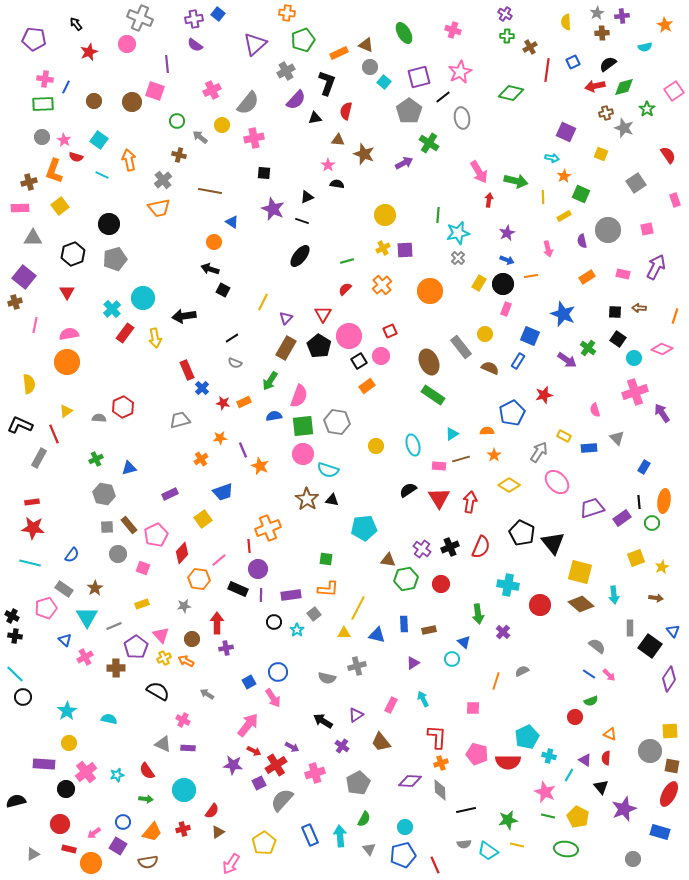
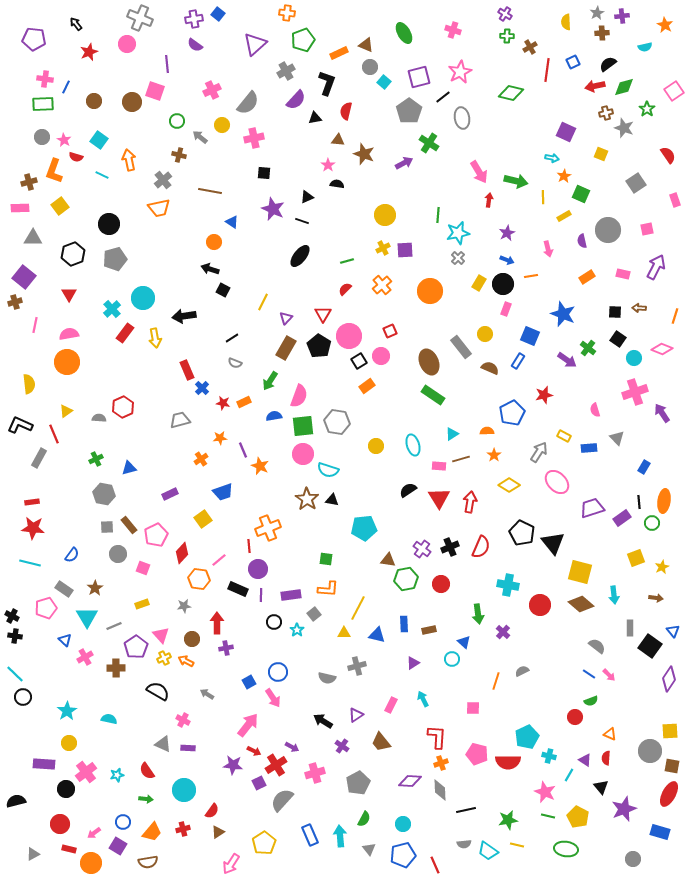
red triangle at (67, 292): moved 2 px right, 2 px down
cyan circle at (405, 827): moved 2 px left, 3 px up
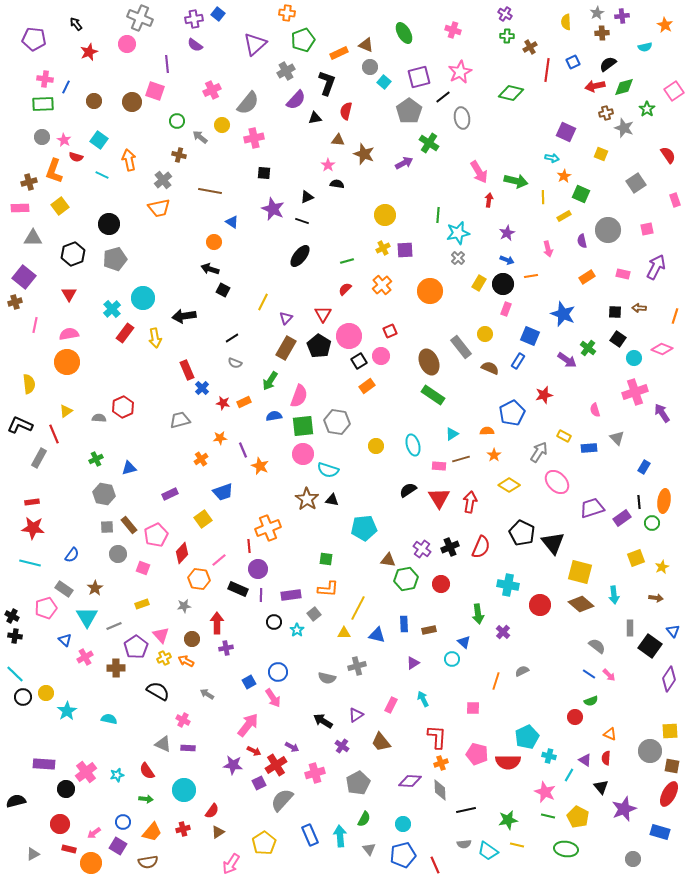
yellow circle at (69, 743): moved 23 px left, 50 px up
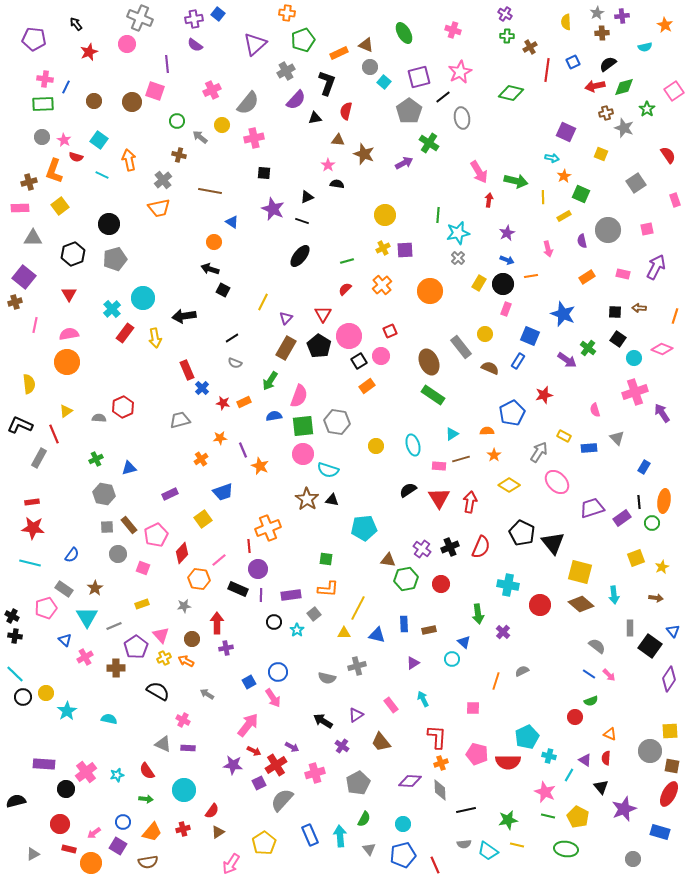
pink rectangle at (391, 705): rotated 63 degrees counterclockwise
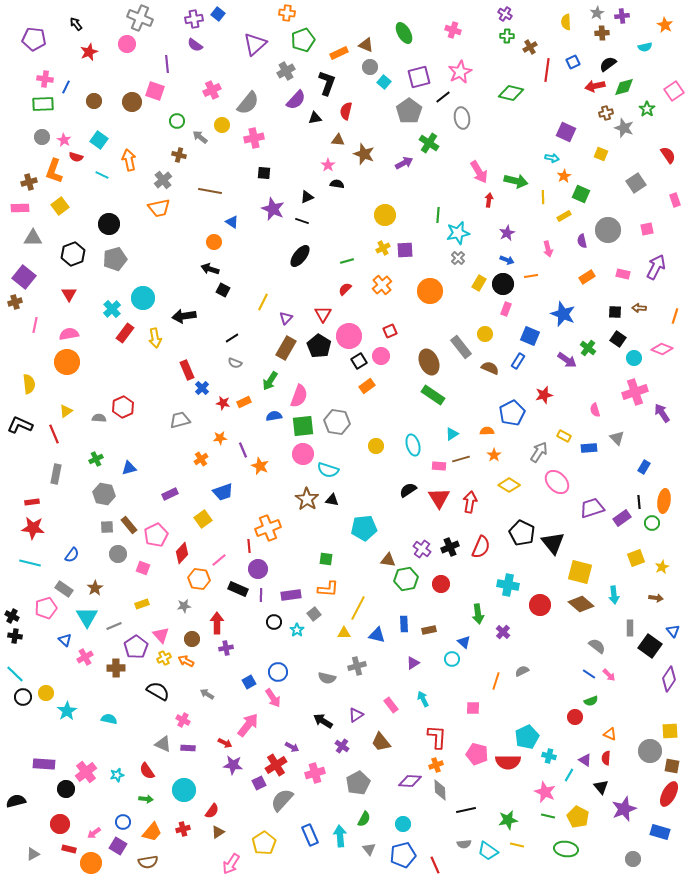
gray rectangle at (39, 458): moved 17 px right, 16 px down; rotated 18 degrees counterclockwise
red arrow at (254, 751): moved 29 px left, 8 px up
orange cross at (441, 763): moved 5 px left, 2 px down
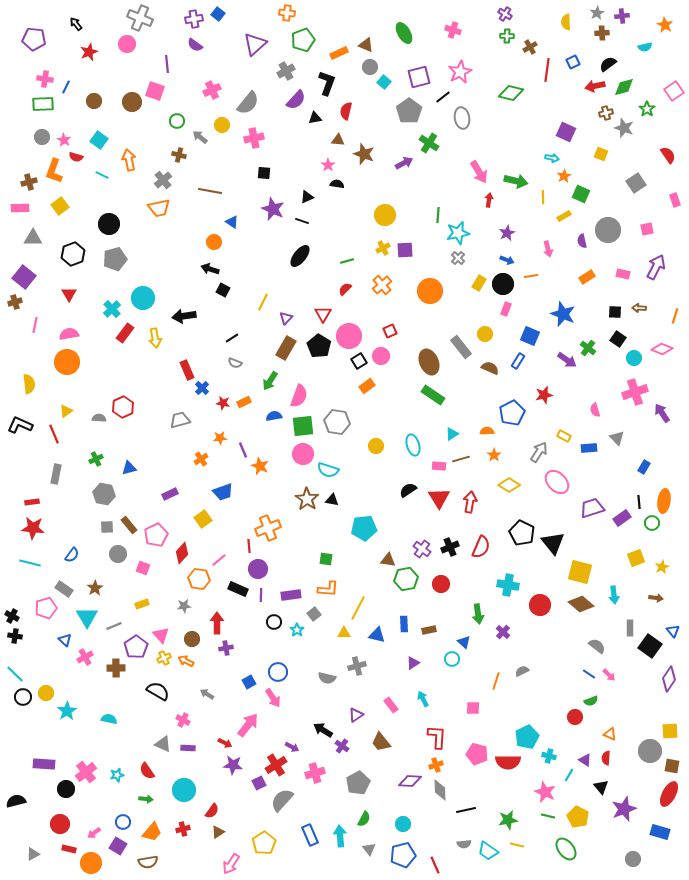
black arrow at (323, 721): moved 9 px down
green ellipse at (566, 849): rotated 45 degrees clockwise
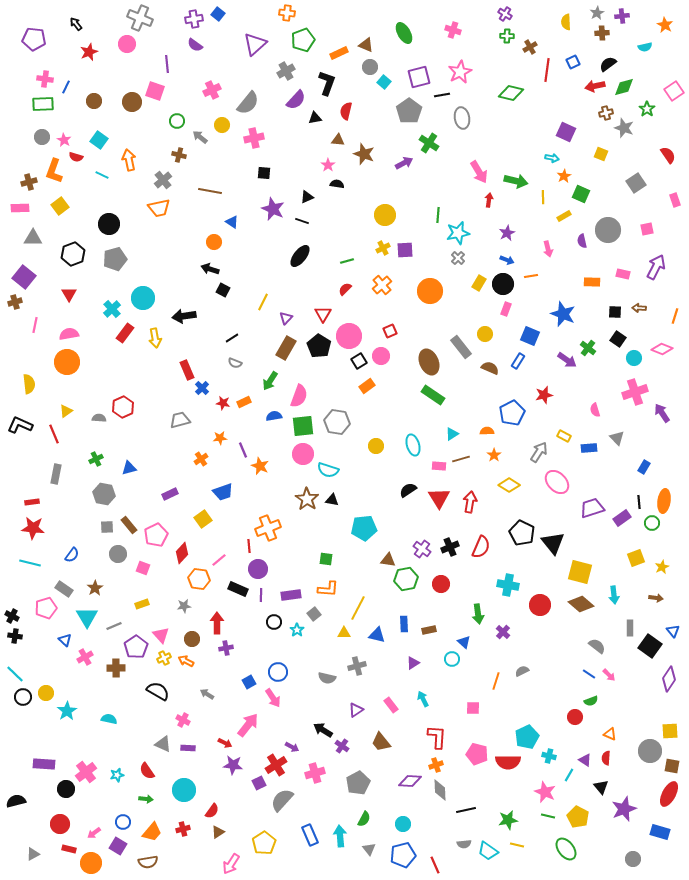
black line at (443, 97): moved 1 px left, 2 px up; rotated 28 degrees clockwise
orange rectangle at (587, 277): moved 5 px right, 5 px down; rotated 35 degrees clockwise
purple triangle at (356, 715): moved 5 px up
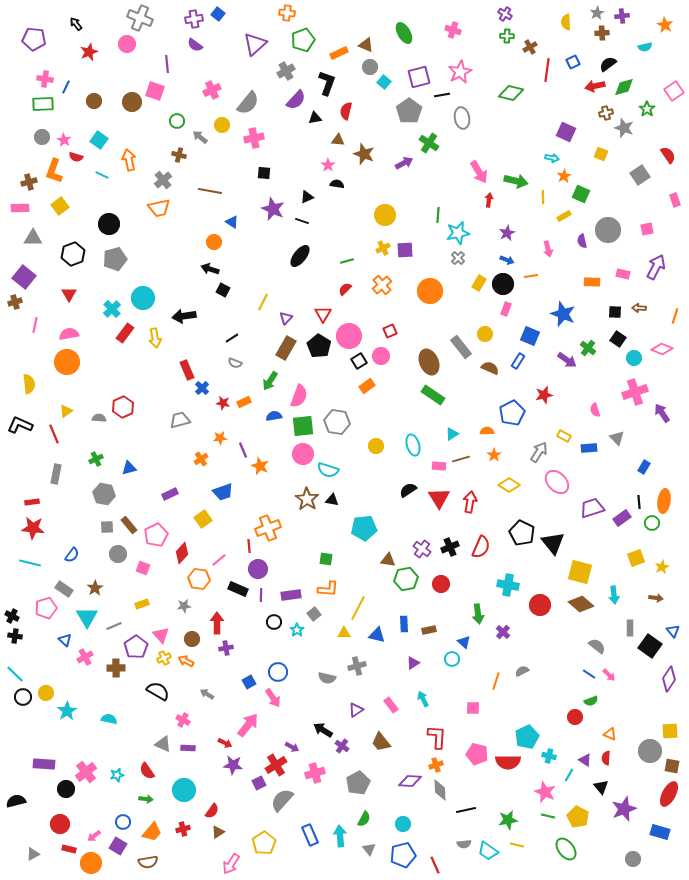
gray square at (636, 183): moved 4 px right, 8 px up
pink arrow at (94, 833): moved 3 px down
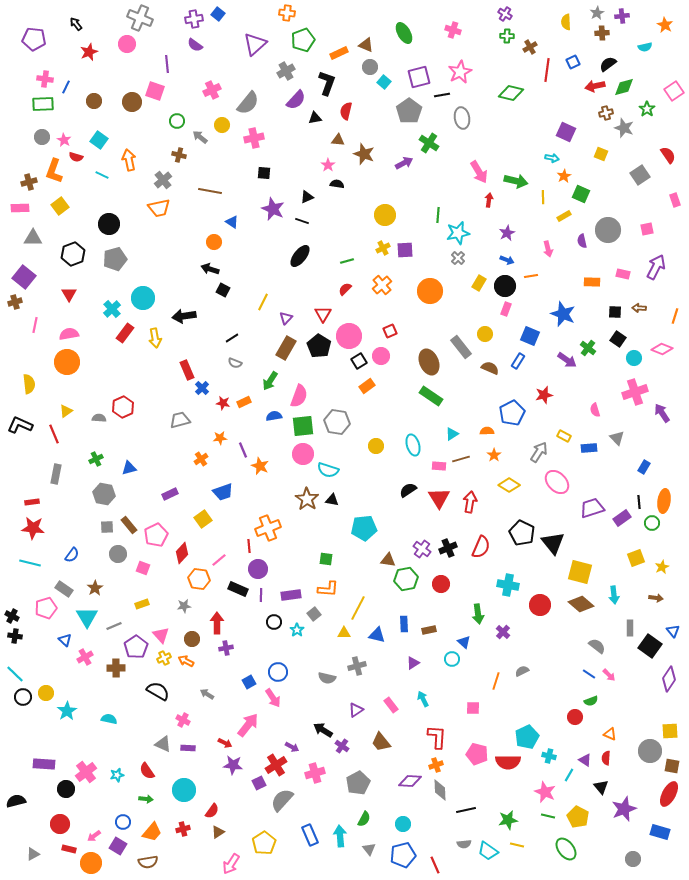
black circle at (503, 284): moved 2 px right, 2 px down
green rectangle at (433, 395): moved 2 px left, 1 px down
black cross at (450, 547): moved 2 px left, 1 px down
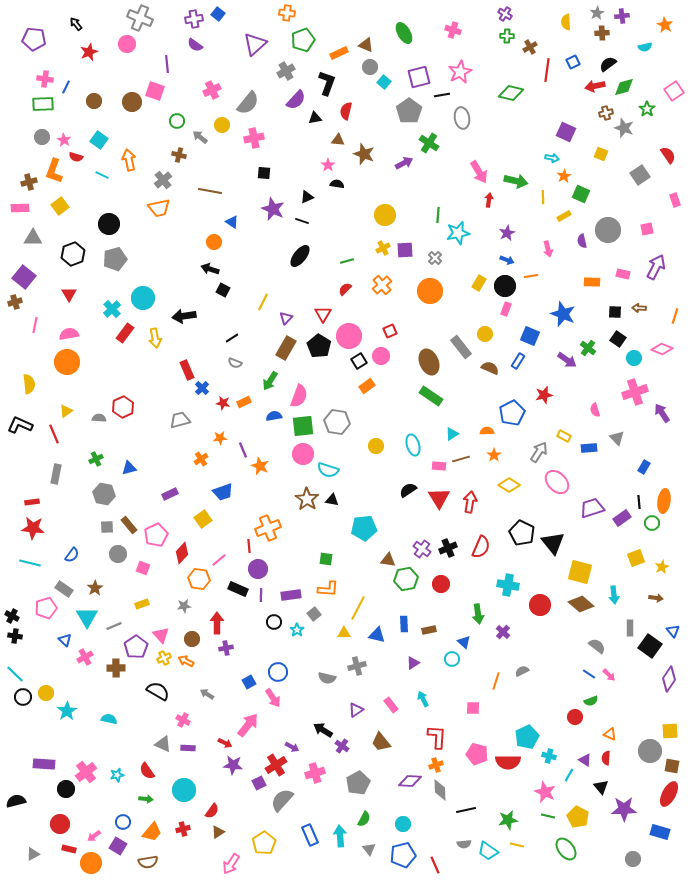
gray cross at (458, 258): moved 23 px left
purple star at (624, 809): rotated 20 degrees clockwise
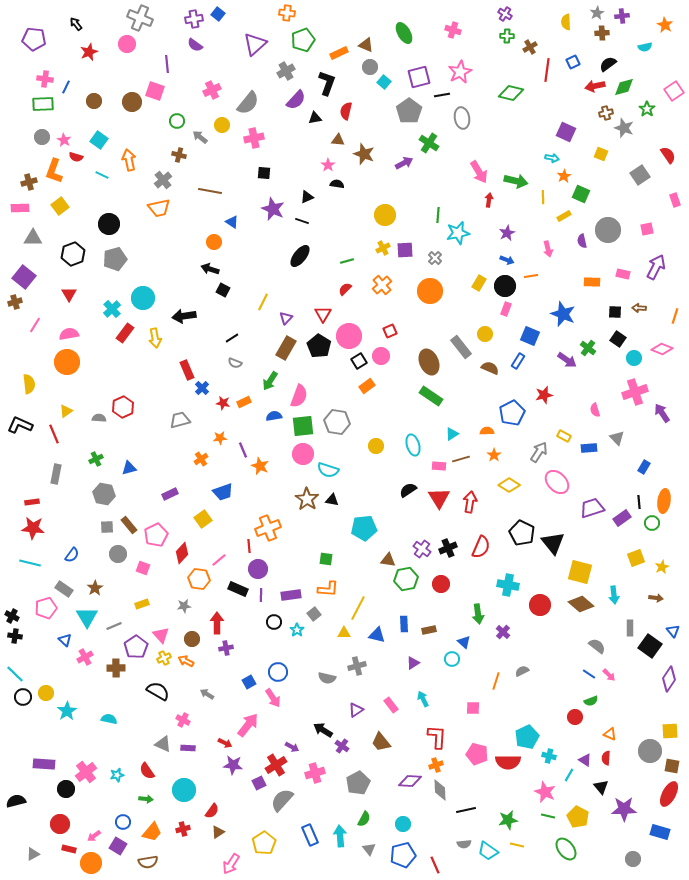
pink line at (35, 325): rotated 21 degrees clockwise
